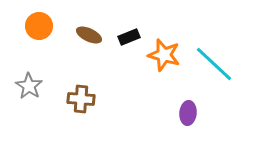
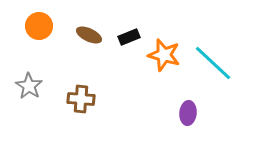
cyan line: moved 1 px left, 1 px up
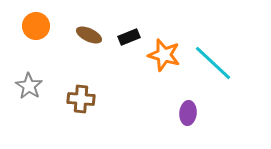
orange circle: moved 3 px left
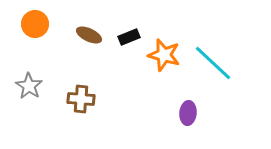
orange circle: moved 1 px left, 2 px up
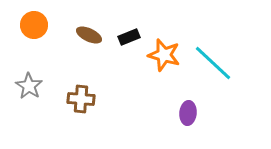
orange circle: moved 1 px left, 1 px down
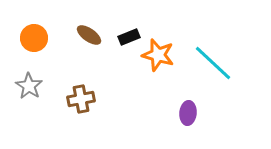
orange circle: moved 13 px down
brown ellipse: rotated 10 degrees clockwise
orange star: moved 6 px left
brown cross: rotated 16 degrees counterclockwise
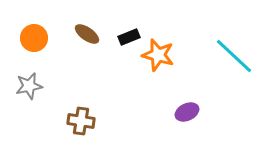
brown ellipse: moved 2 px left, 1 px up
cyan line: moved 21 px right, 7 px up
gray star: rotated 28 degrees clockwise
brown cross: moved 22 px down; rotated 20 degrees clockwise
purple ellipse: moved 1 px left, 1 px up; rotated 60 degrees clockwise
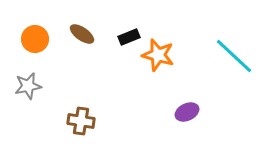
brown ellipse: moved 5 px left
orange circle: moved 1 px right, 1 px down
gray star: moved 1 px left
